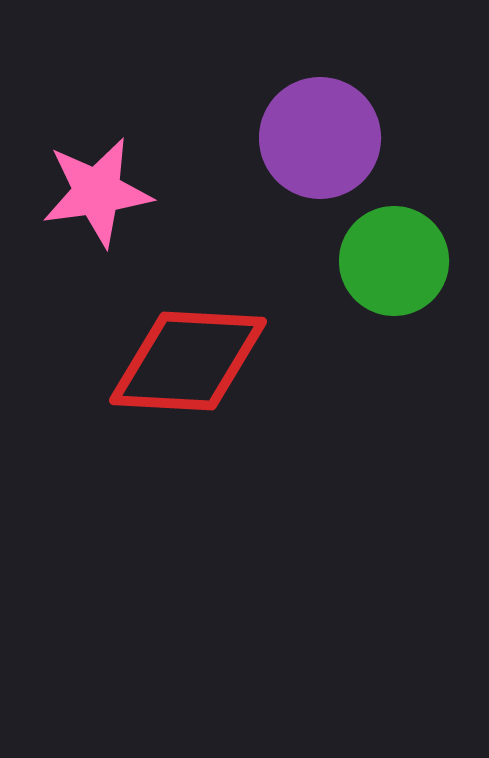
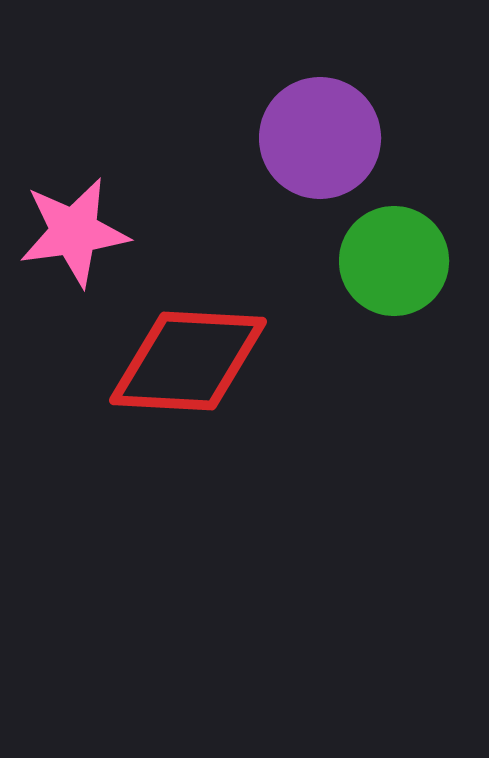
pink star: moved 23 px left, 40 px down
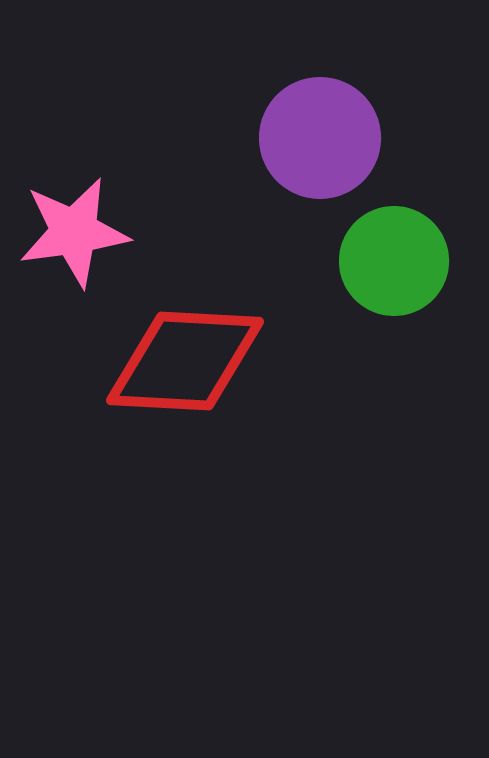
red diamond: moved 3 px left
